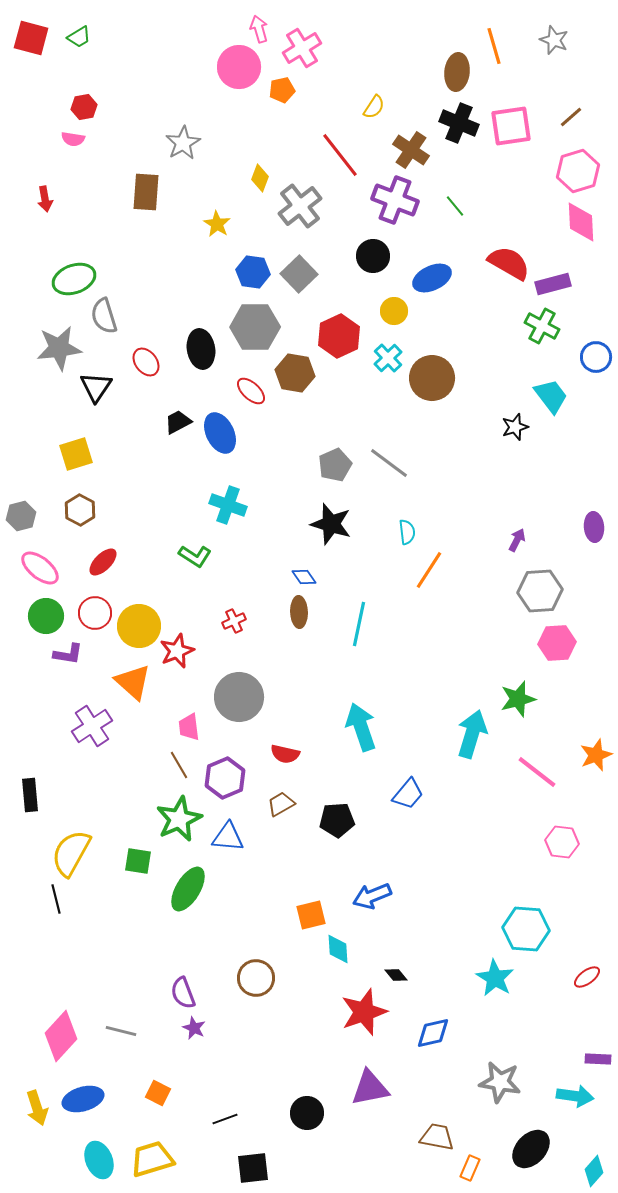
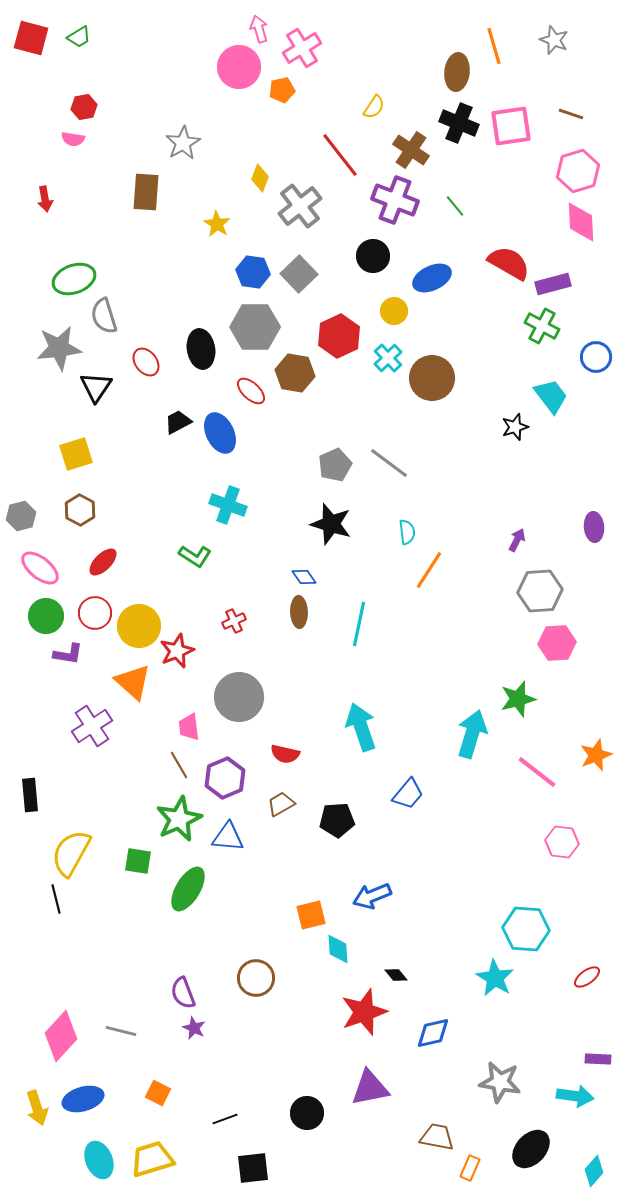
brown line at (571, 117): moved 3 px up; rotated 60 degrees clockwise
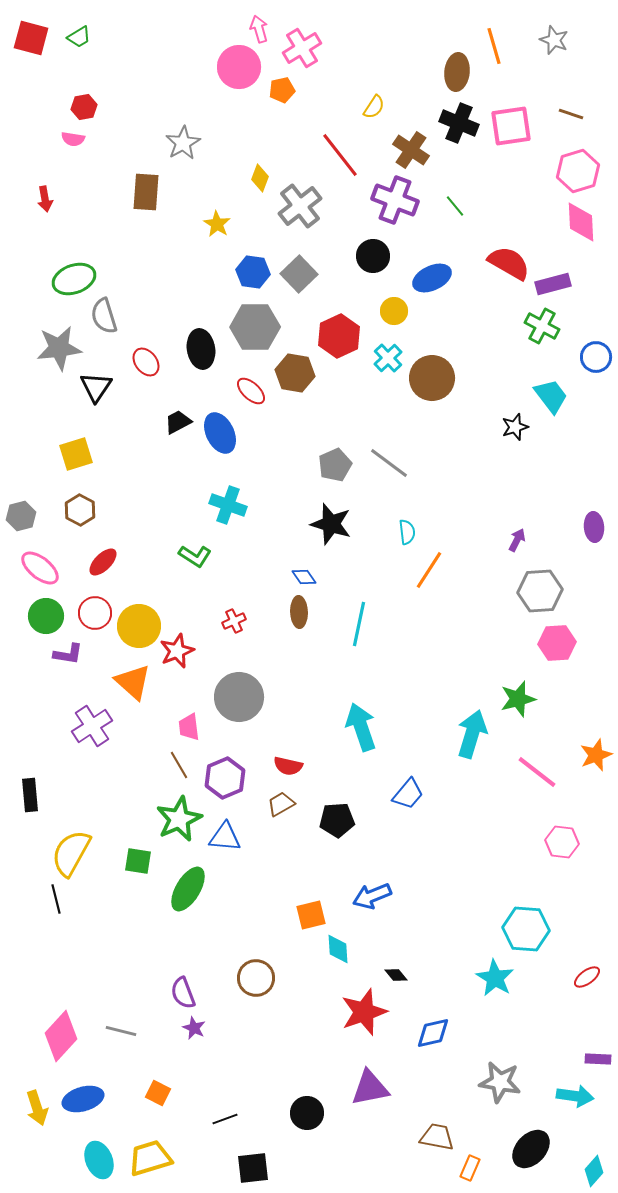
red semicircle at (285, 754): moved 3 px right, 12 px down
blue triangle at (228, 837): moved 3 px left
yellow trapezoid at (152, 1159): moved 2 px left, 1 px up
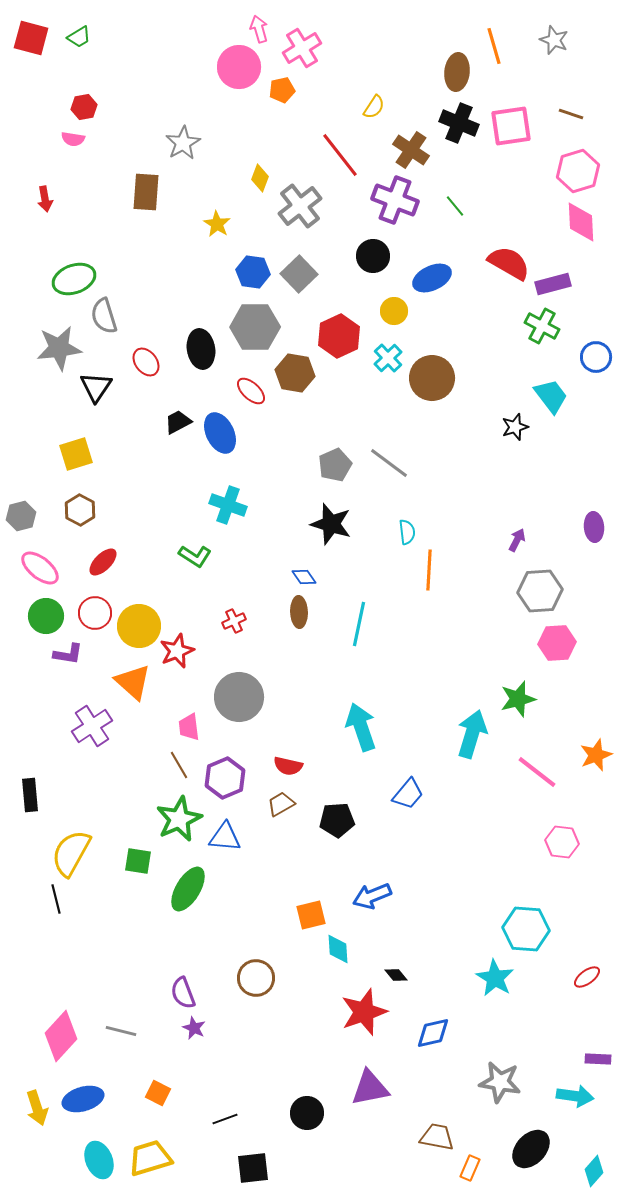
orange line at (429, 570): rotated 30 degrees counterclockwise
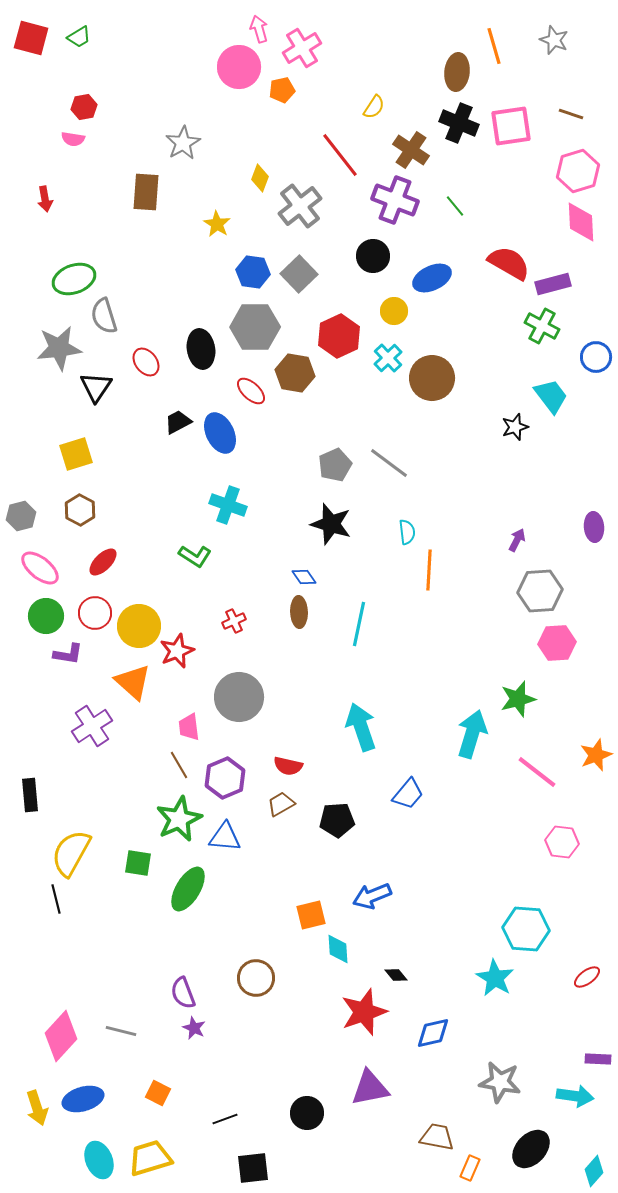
green square at (138, 861): moved 2 px down
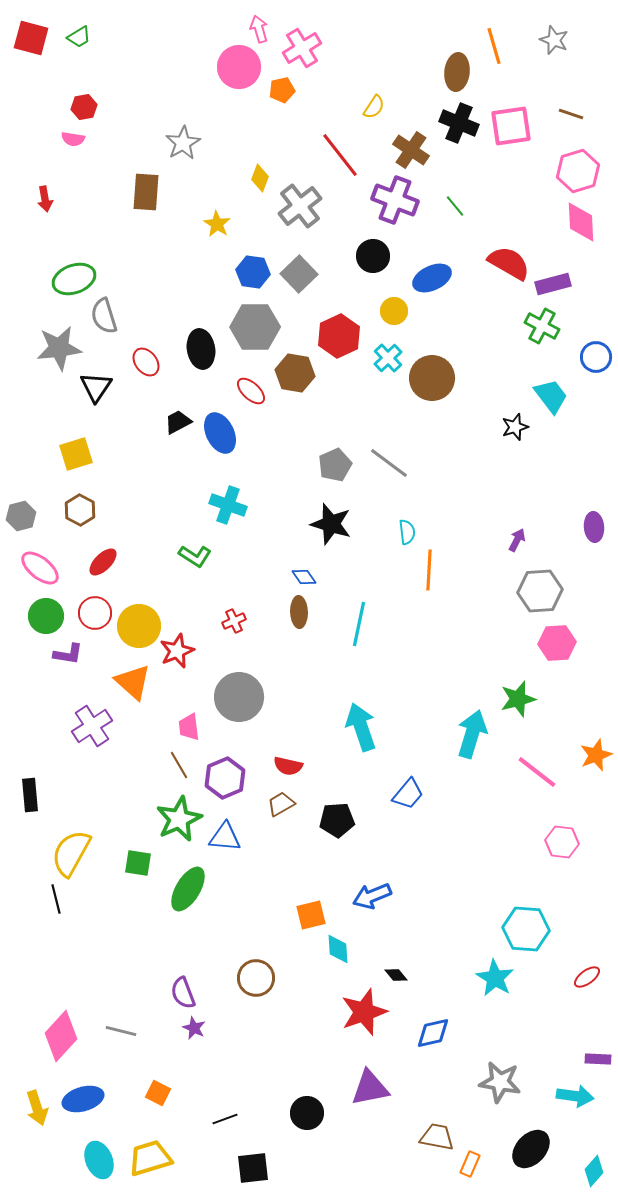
orange rectangle at (470, 1168): moved 4 px up
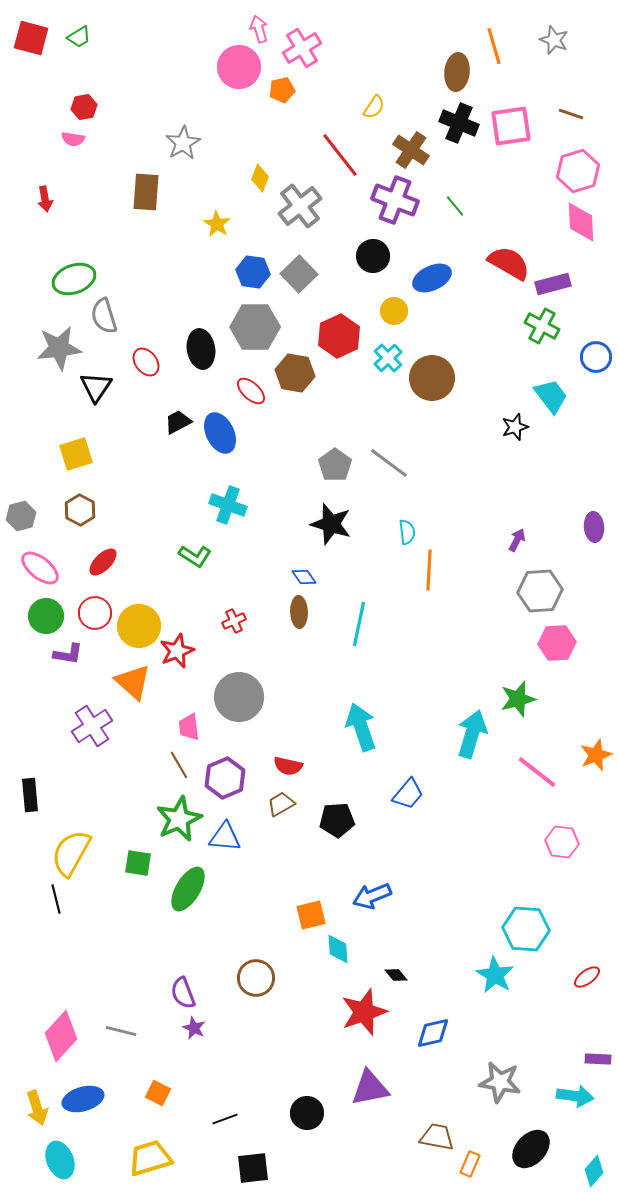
gray pentagon at (335, 465): rotated 12 degrees counterclockwise
cyan star at (495, 978): moved 3 px up
cyan ellipse at (99, 1160): moved 39 px left
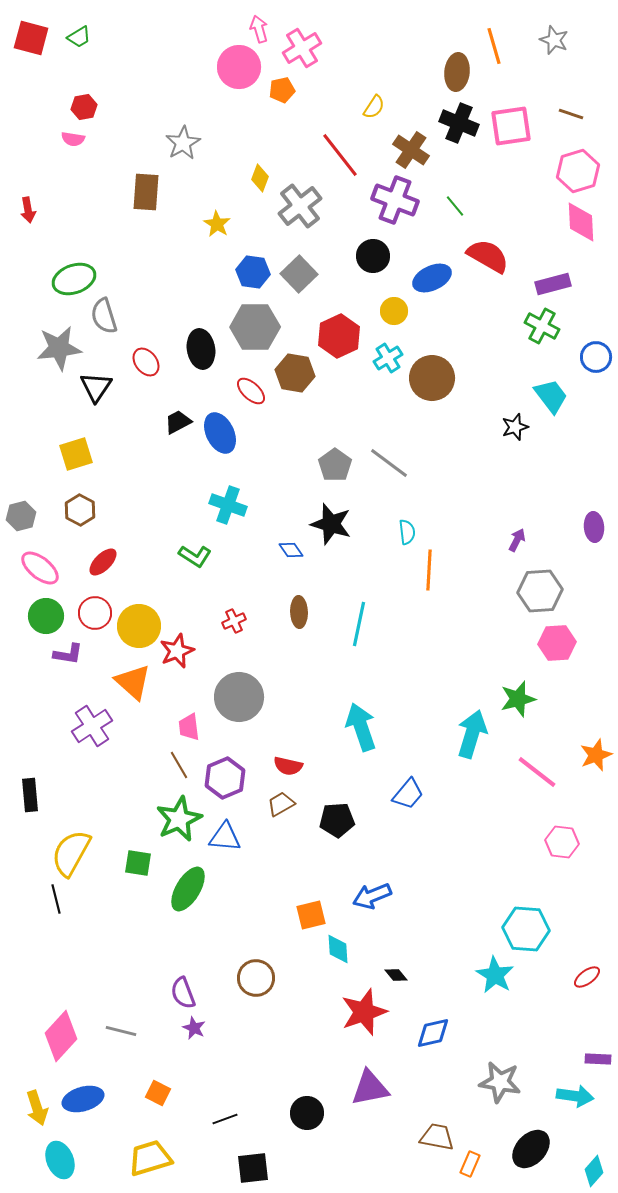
red arrow at (45, 199): moved 17 px left, 11 px down
red semicircle at (509, 263): moved 21 px left, 7 px up
cyan cross at (388, 358): rotated 12 degrees clockwise
blue diamond at (304, 577): moved 13 px left, 27 px up
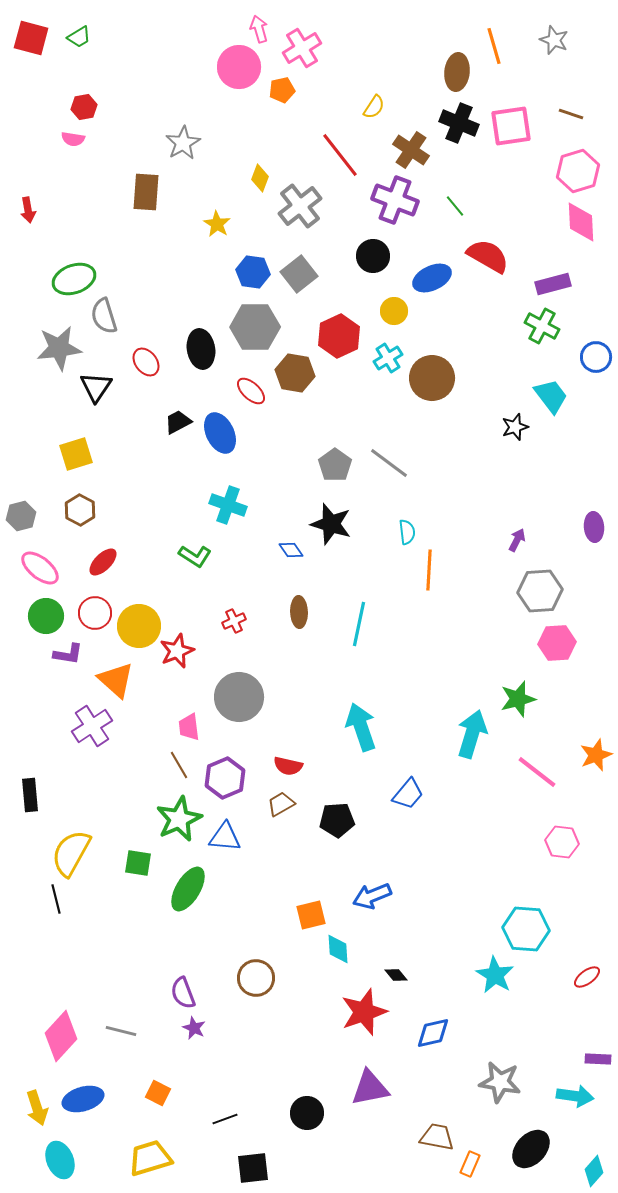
gray square at (299, 274): rotated 6 degrees clockwise
orange triangle at (133, 682): moved 17 px left, 2 px up
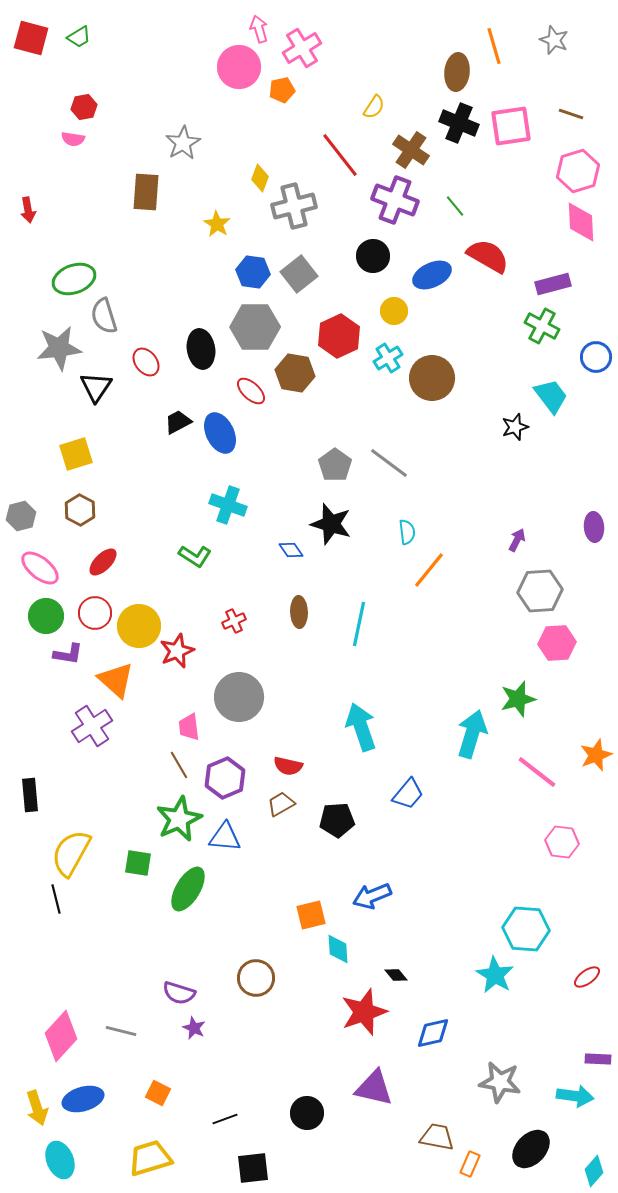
gray cross at (300, 206): moved 6 px left; rotated 24 degrees clockwise
blue ellipse at (432, 278): moved 3 px up
orange line at (429, 570): rotated 36 degrees clockwise
purple semicircle at (183, 993): moved 4 px left; rotated 52 degrees counterclockwise
purple triangle at (370, 1088): moved 4 px right; rotated 24 degrees clockwise
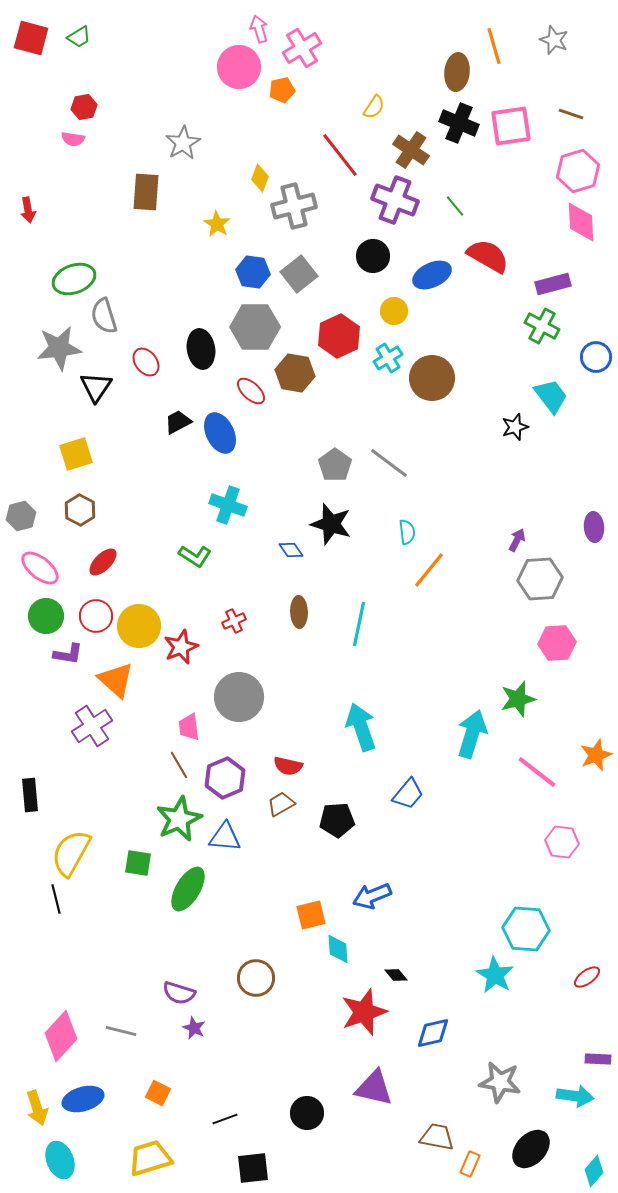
gray hexagon at (540, 591): moved 12 px up
red circle at (95, 613): moved 1 px right, 3 px down
red star at (177, 651): moved 4 px right, 4 px up
